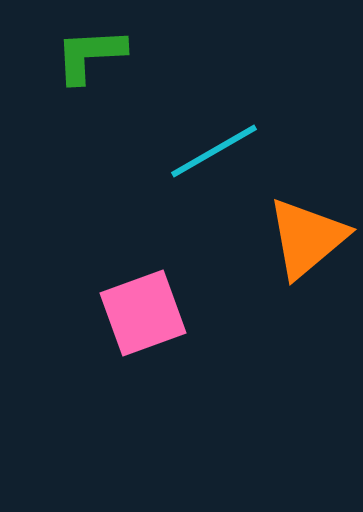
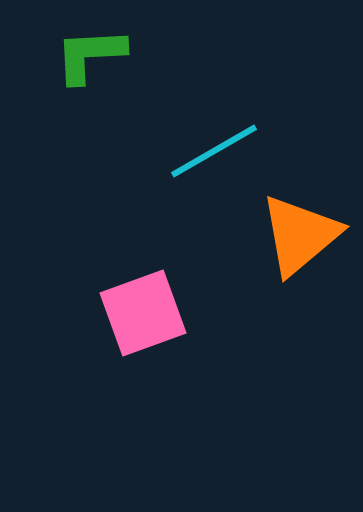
orange triangle: moved 7 px left, 3 px up
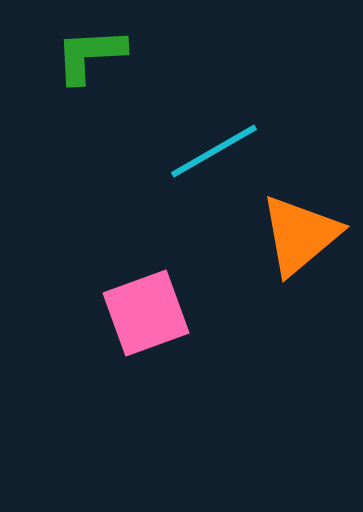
pink square: moved 3 px right
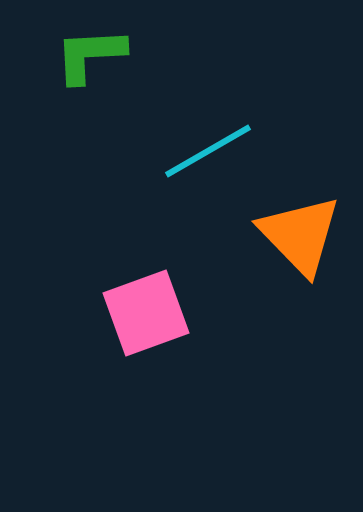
cyan line: moved 6 px left
orange triangle: rotated 34 degrees counterclockwise
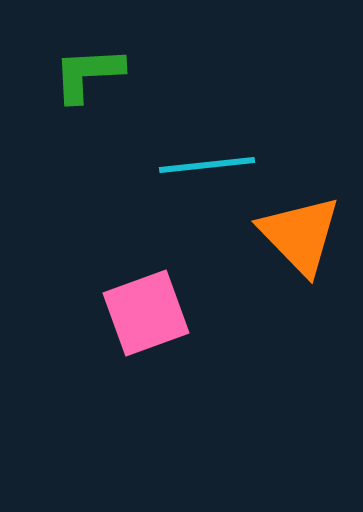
green L-shape: moved 2 px left, 19 px down
cyan line: moved 1 px left, 14 px down; rotated 24 degrees clockwise
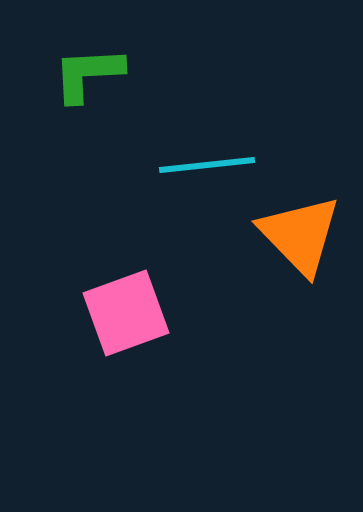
pink square: moved 20 px left
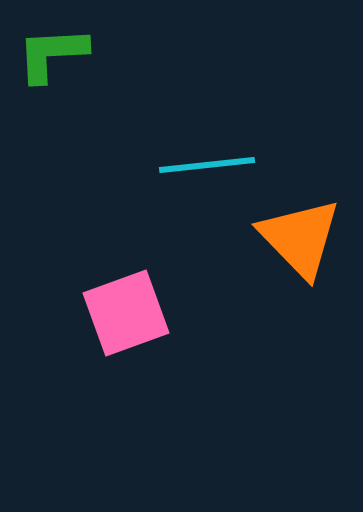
green L-shape: moved 36 px left, 20 px up
orange triangle: moved 3 px down
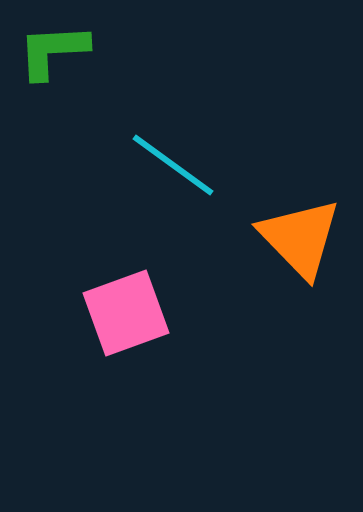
green L-shape: moved 1 px right, 3 px up
cyan line: moved 34 px left; rotated 42 degrees clockwise
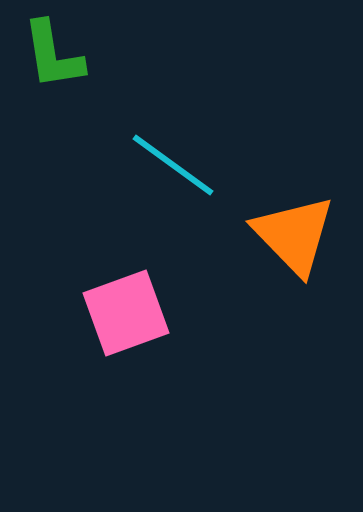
green L-shape: moved 4 px down; rotated 96 degrees counterclockwise
orange triangle: moved 6 px left, 3 px up
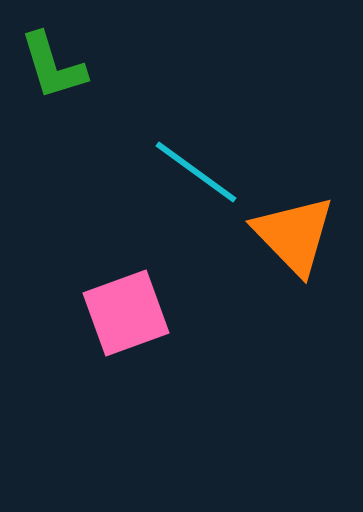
green L-shape: moved 11 px down; rotated 8 degrees counterclockwise
cyan line: moved 23 px right, 7 px down
